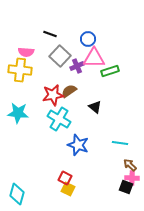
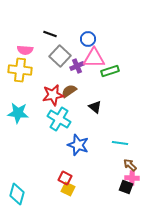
pink semicircle: moved 1 px left, 2 px up
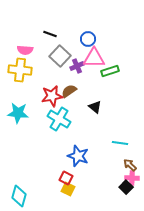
red star: moved 1 px left, 1 px down
blue star: moved 11 px down
red square: moved 1 px right
black square: rotated 24 degrees clockwise
cyan diamond: moved 2 px right, 2 px down
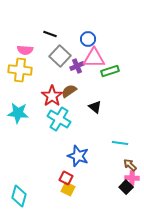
red star: rotated 25 degrees counterclockwise
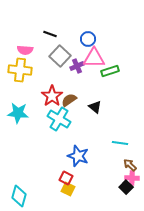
brown semicircle: moved 9 px down
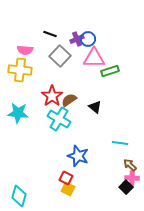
purple cross: moved 27 px up
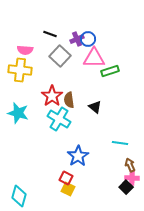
brown semicircle: rotated 63 degrees counterclockwise
cyan star: rotated 10 degrees clockwise
blue star: rotated 20 degrees clockwise
brown arrow: rotated 24 degrees clockwise
